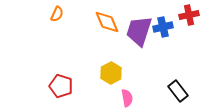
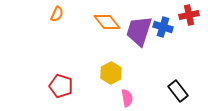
orange diamond: rotated 16 degrees counterclockwise
blue cross: rotated 30 degrees clockwise
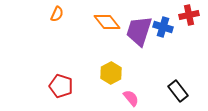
pink semicircle: moved 4 px right; rotated 30 degrees counterclockwise
